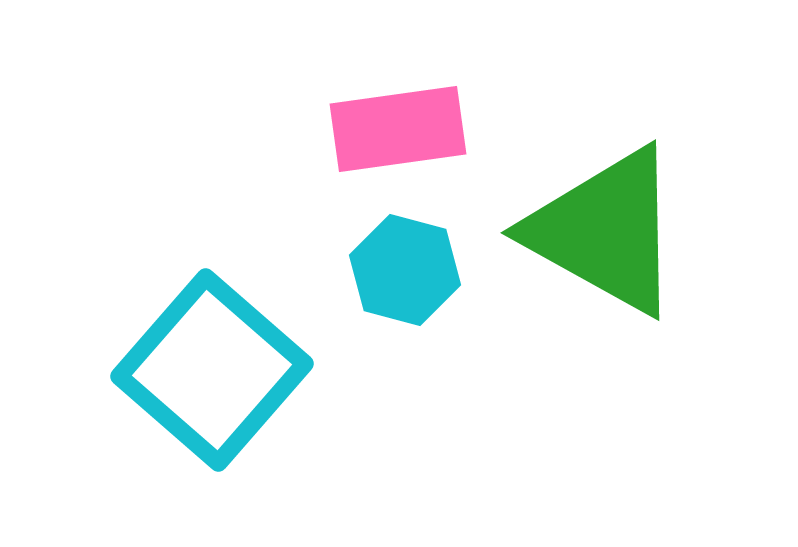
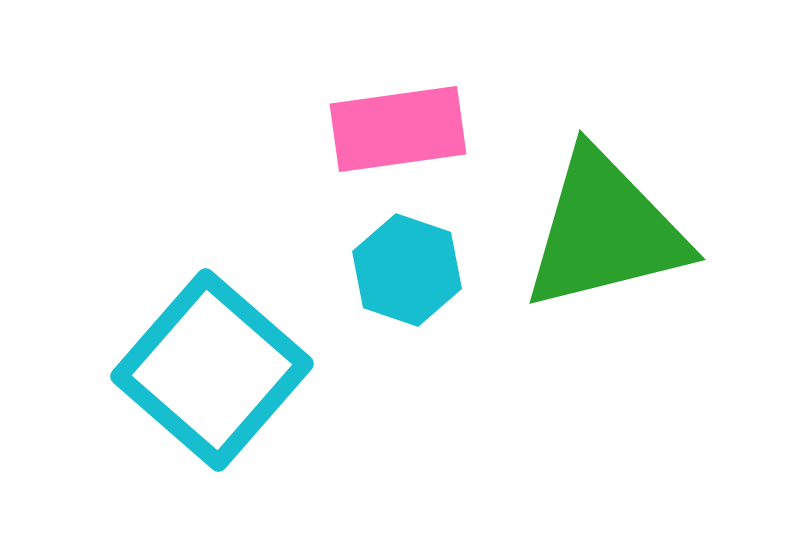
green triangle: rotated 43 degrees counterclockwise
cyan hexagon: moved 2 px right; rotated 4 degrees clockwise
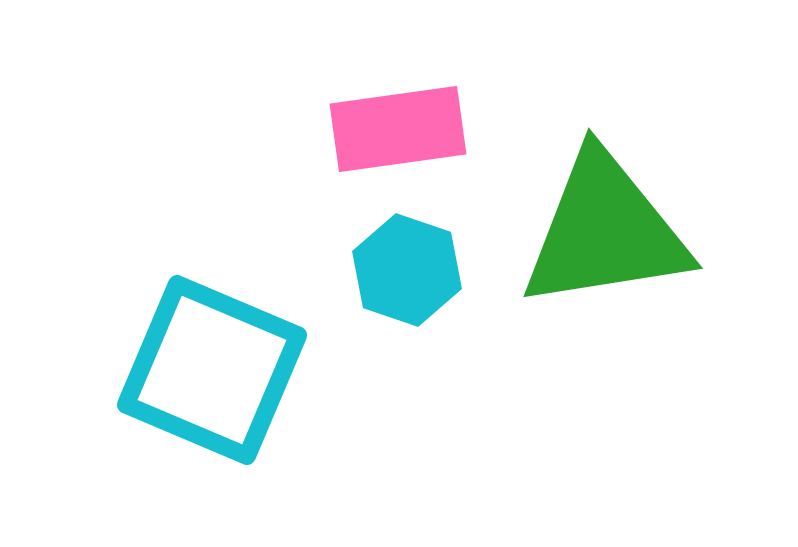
green triangle: rotated 5 degrees clockwise
cyan square: rotated 18 degrees counterclockwise
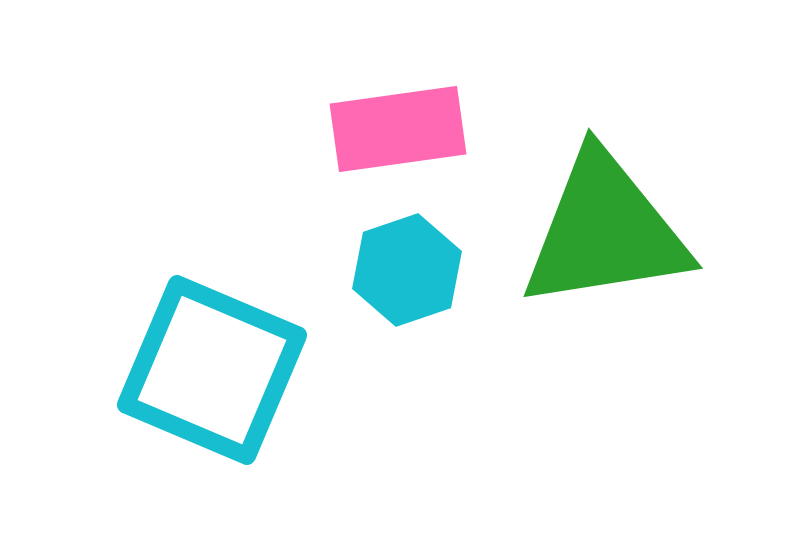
cyan hexagon: rotated 22 degrees clockwise
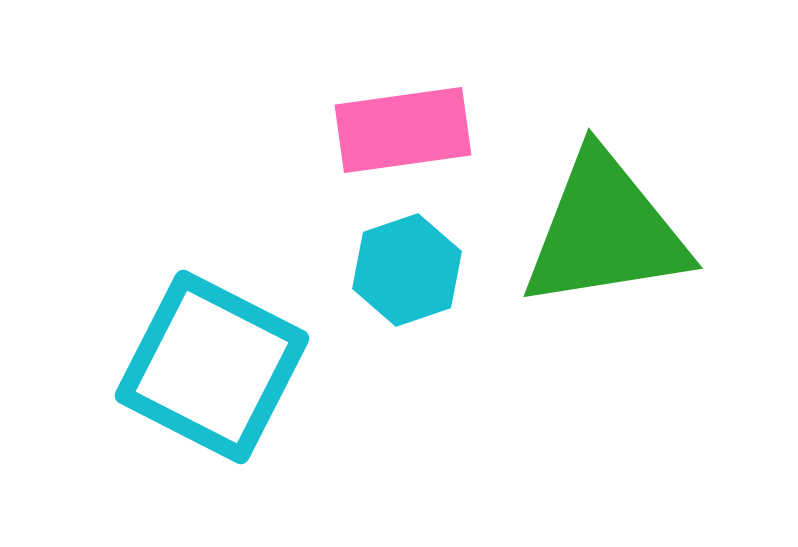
pink rectangle: moved 5 px right, 1 px down
cyan square: moved 3 px up; rotated 4 degrees clockwise
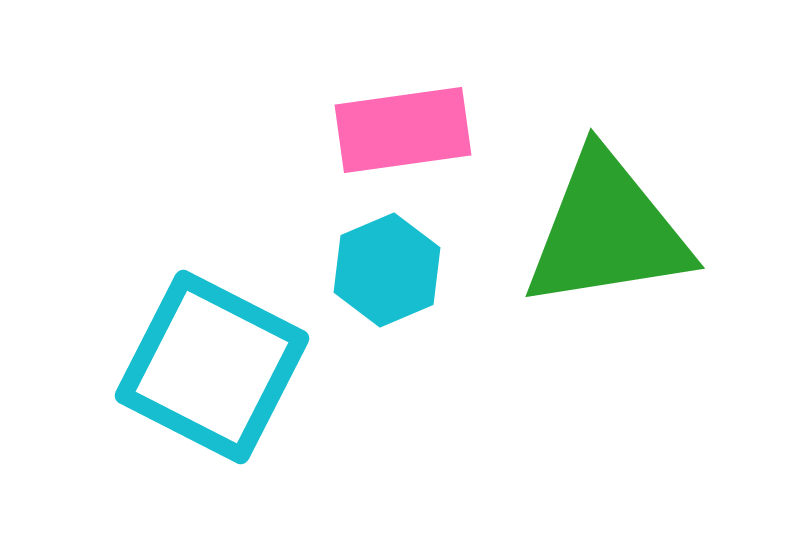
green triangle: moved 2 px right
cyan hexagon: moved 20 px left; rotated 4 degrees counterclockwise
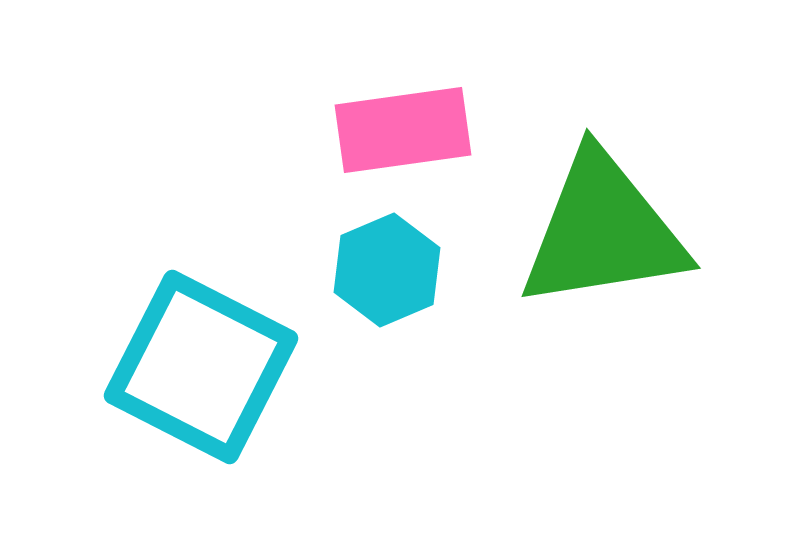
green triangle: moved 4 px left
cyan square: moved 11 px left
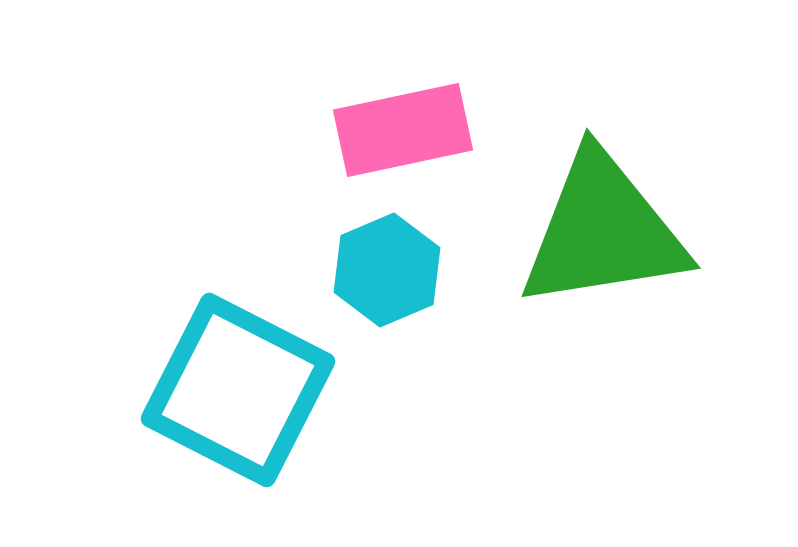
pink rectangle: rotated 4 degrees counterclockwise
cyan square: moved 37 px right, 23 px down
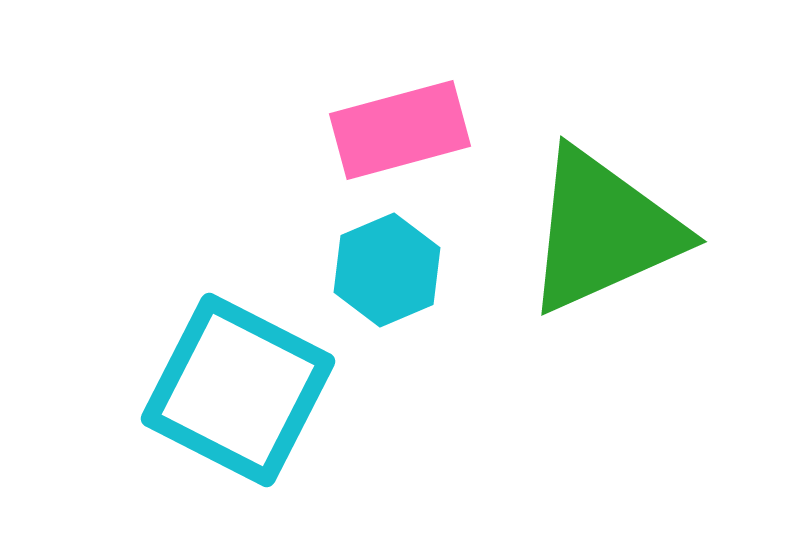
pink rectangle: moved 3 px left; rotated 3 degrees counterclockwise
green triangle: rotated 15 degrees counterclockwise
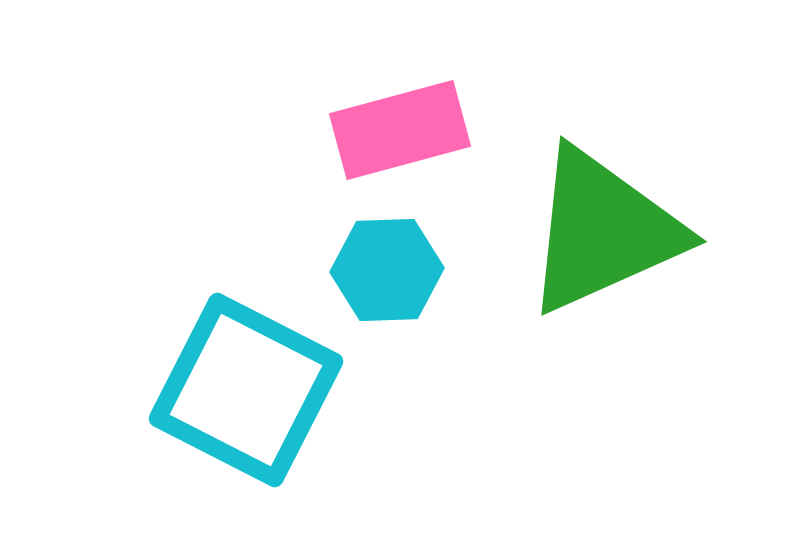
cyan hexagon: rotated 21 degrees clockwise
cyan square: moved 8 px right
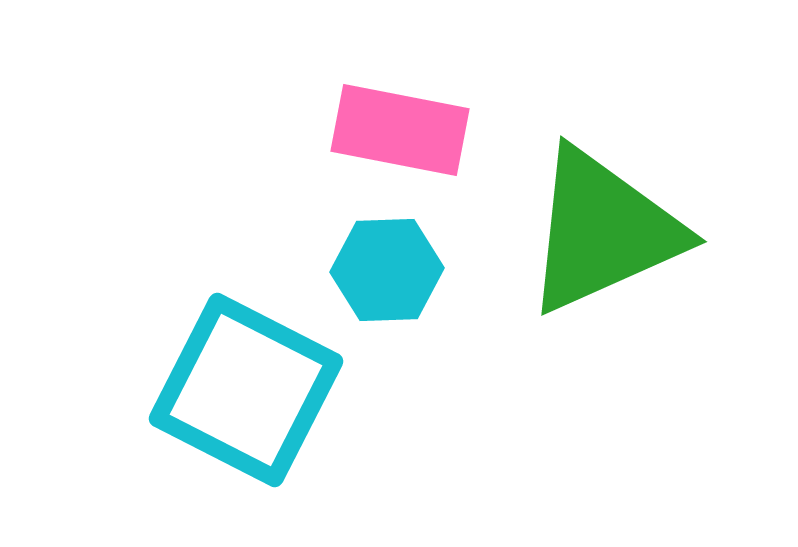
pink rectangle: rotated 26 degrees clockwise
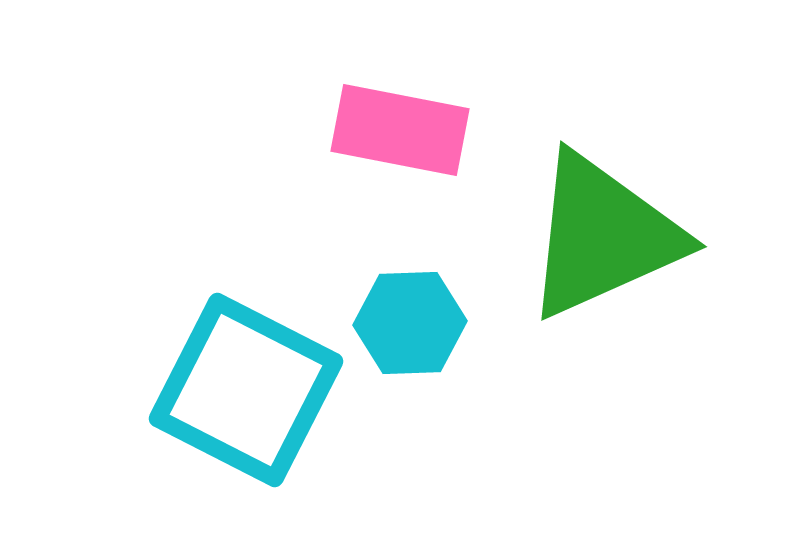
green triangle: moved 5 px down
cyan hexagon: moved 23 px right, 53 px down
